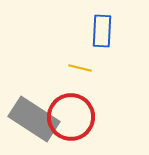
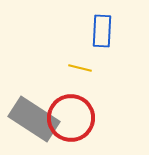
red circle: moved 1 px down
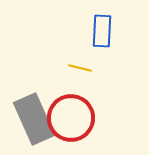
gray rectangle: rotated 33 degrees clockwise
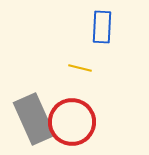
blue rectangle: moved 4 px up
red circle: moved 1 px right, 4 px down
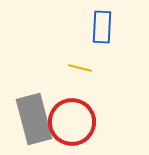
gray rectangle: rotated 9 degrees clockwise
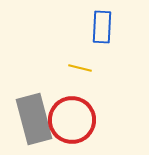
red circle: moved 2 px up
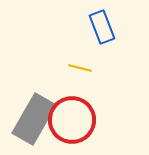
blue rectangle: rotated 24 degrees counterclockwise
gray rectangle: rotated 45 degrees clockwise
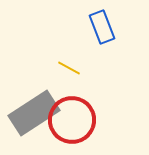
yellow line: moved 11 px left; rotated 15 degrees clockwise
gray rectangle: moved 6 px up; rotated 27 degrees clockwise
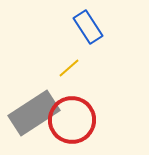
blue rectangle: moved 14 px left; rotated 12 degrees counterclockwise
yellow line: rotated 70 degrees counterclockwise
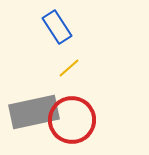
blue rectangle: moved 31 px left
gray rectangle: moved 1 px up; rotated 21 degrees clockwise
